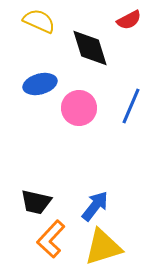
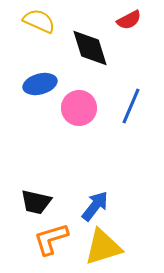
orange L-shape: rotated 30 degrees clockwise
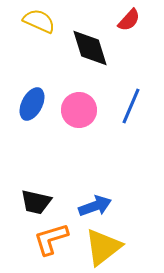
red semicircle: rotated 20 degrees counterclockwise
blue ellipse: moved 8 px left, 20 px down; rotated 48 degrees counterclockwise
pink circle: moved 2 px down
blue arrow: rotated 32 degrees clockwise
yellow triangle: rotated 21 degrees counterclockwise
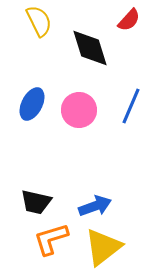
yellow semicircle: rotated 40 degrees clockwise
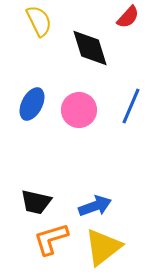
red semicircle: moved 1 px left, 3 px up
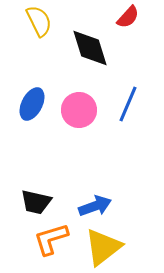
blue line: moved 3 px left, 2 px up
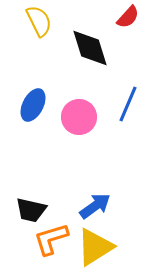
blue ellipse: moved 1 px right, 1 px down
pink circle: moved 7 px down
black trapezoid: moved 5 px left, 8 px down
blue arrow: rotated 16 degrees counterclockwise
yellow triangle: moved 8 px left; rotated 6 degrees clockwise
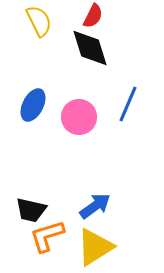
red semicircle: moved 35 px left, 1 px up; rotated 15 degrees counterclockwise
orange L-shape: moved 4 px left, 3 px up
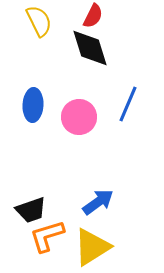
blue ellipse: rotated 24 degrees counterclockwise
blue arrow: moved 3 px right, 4 px up
black trapezoid: rotated 32 degrees counterclockwise
yellow triangle: moved 3 px left
